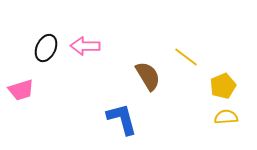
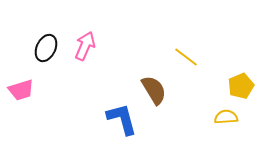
pink arrow: rotated 112 degrees clockwise
brown semicircle: moved 6 px right, 14 px down
yellow pentagon: moved 18 px right
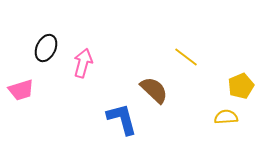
pink arrow: moved 2 px left, 17 px down; rotated 8 degrees counterclockwise
brown semicircle: rotated 16 degrees counterclockwise
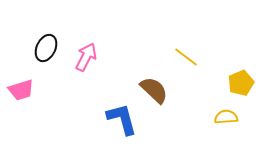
pink arrow: moved 3 px right, 6 px up; rotated 12 degrees clockwise
yellow pentagon: moved 3 px up
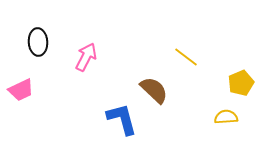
black ellipse: moved 8 px left, 6 px up; rotated 28 degrees counterclockwise
pink trapezoid: rotated 8 degrees counterclockwise
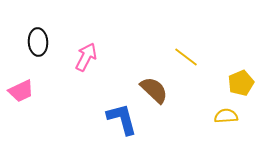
pink trapezoid: moved 1 px down
yellow semicircle: moved 1 px up
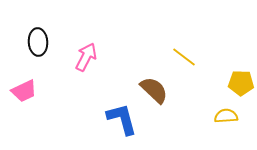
yellow line: moved 2 px left
yellow pentagon: rotated 25 degrees clockwise
pink trapezoid: moved 3 px right
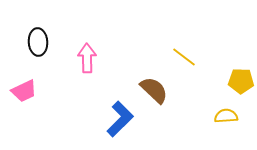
pink arrow: moved 1 px right, 1 px down; rotated 28 degrees counterclockwise
yellow pentagon: moved 2 px up
blue L-shape: moved 2 px left; rotated 60 degrees clockwise
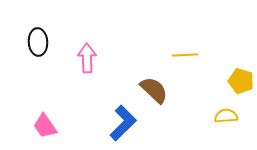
yellow line: moved 1 px right, 2 px up; rotated 40 degrees counterclockwise
yellow pentagon: rotated 15 degrees clockwise
pink trapezoid: moved 21 px right, 35 px down; rotated 80 degrees clockwise
blue L-shape: moved 3 px right, 4 px down
